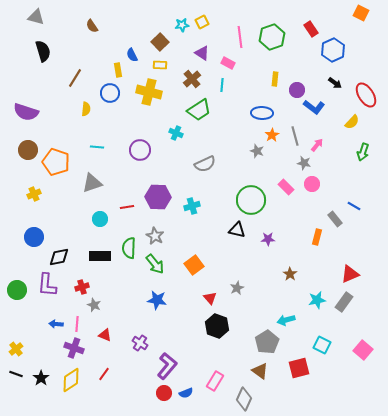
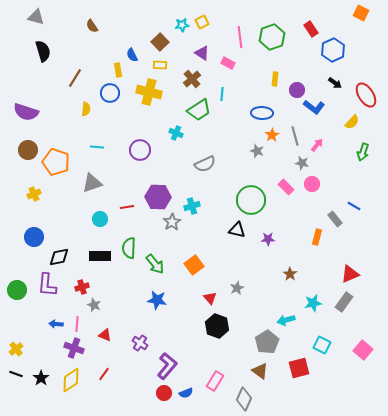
cyan line at (222, 85): moved 9 px down
gray star at (304, 163): moved 2 px left
gray star at (155, 236): moved 17 px right, 14 px up; rotated 12 degrees clockwise
cyan star at (317, 300): moved 4 px left, 3 px down
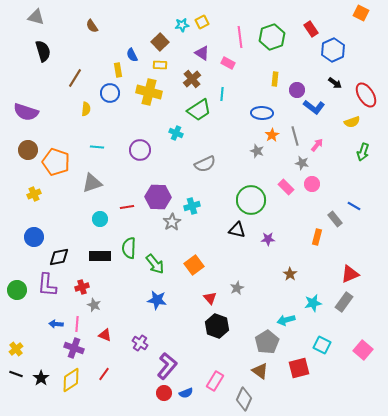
yellow semicircle at (352, 122): rotated 28 degrees clockwise
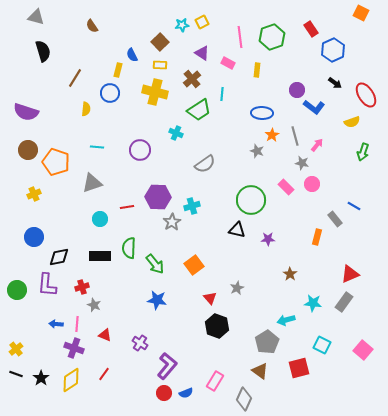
yellow rectangle at (118, 70): rotated 24 degrees clockwise
yellow rectangle at (275, 79): moved 18 px left, 9 px up
yellow cross at (149, 92): moved 6 px right
gray semicircle at (205, 164): rotated 10 degrees counterclockwise
cyan star at (313, 303): rotated 18 degrees clockwise
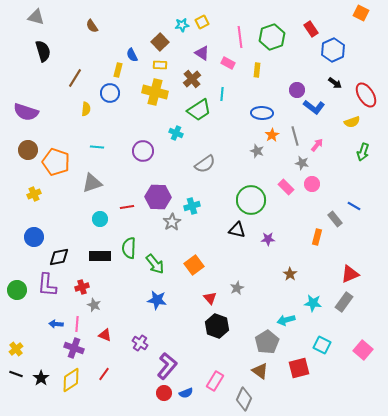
purple circle at (140, 150): moved 3 px right, 1 px down
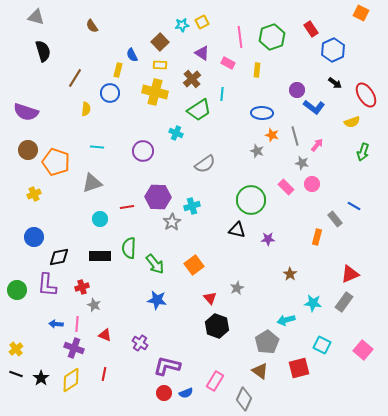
orange star at (272, 135): rotated 24 degrees counterclockwise
purple L-shape at (167, 366): rotated 116 degrees counterclockwise
red line at (104, 374): rotated 24 degrees counterclockwise
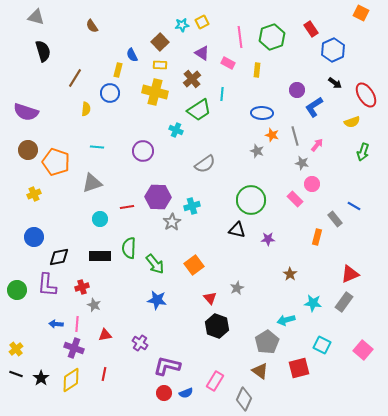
blue L-shape at (314, 107): rotated 110 degrees clockwise
cyan cross at (176, 133): moved 3 px up
pink rectangle at (286, 187): moved 9 px right, 12 px down
red triangle at (105, 335): rotated 32 degrees counterclockwise
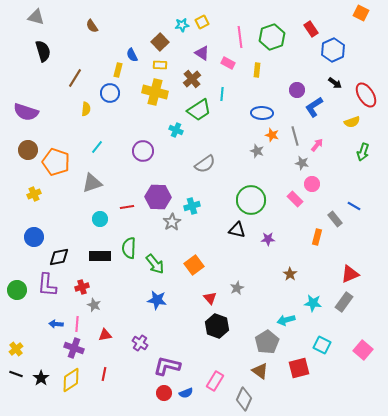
cyan line at (97, 147): rotated 56 degrees counterclockwise
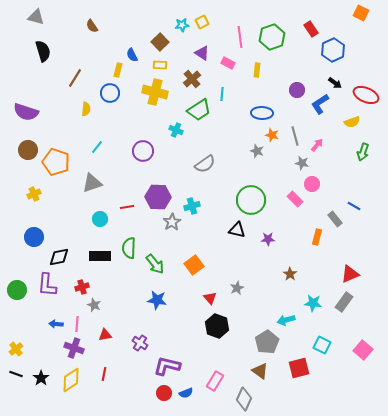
red ellipse at (366, 95): rotated 35 degrees counterclockwise
blue L-shape at (314, 107): moved 6 px right, 3 px up
